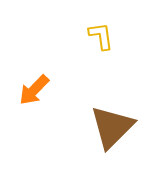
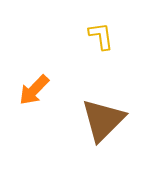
brown triangle: moved 9 px left, 7 px up
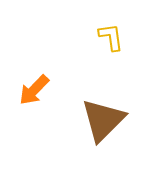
yellow L-shape: moved 10 px right, 1 px down
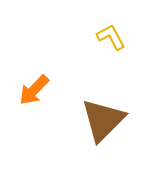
yellow L-shape: rotated 20 degrees counterclockwise
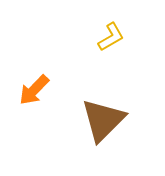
yellow L-shape: rotated 88 degrees clockwise
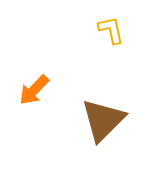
yellow L-shape: moved 7 px up; rotated 72 degrees counterclockwise
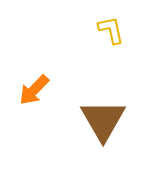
brown triangle: rotated 15 degrees counterclockwise
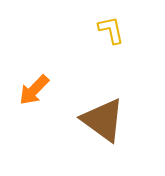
brown triangle: rotated 24 degrees counterclockwise
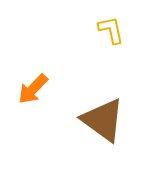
orange arrow: moved 1 px left, 1 px up
